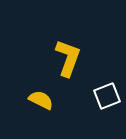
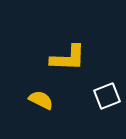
yellow L-shape: rotated 72 degrees clockwise
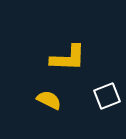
yellow semicircle: moved 8 px right
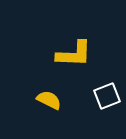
yellow L-shape: moved 6 px right, 4 px up
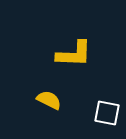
white square: moved 17 px down; rotated 32 degrees clockwise
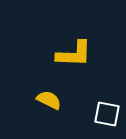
white square: moved 1 px down
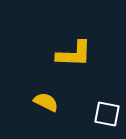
yellow semicircle: moved 3 px left, 2 px down
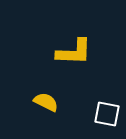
yellow L-shape: moved 2 px up
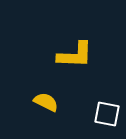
yellow L-shape: moved 1 px right, 3 px down
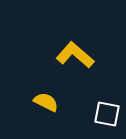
yellow L-shape: rotated 141 degrees counterclockwise
